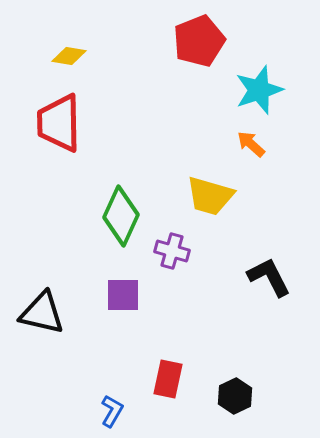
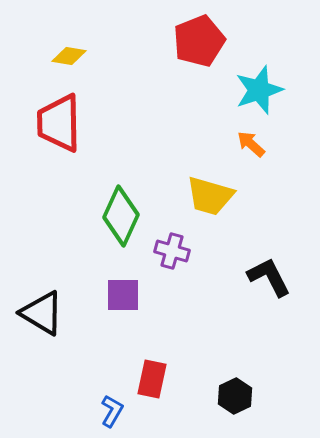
black triangle: rotated 18 degrees clockwise
red rectangle: moved 16 px left
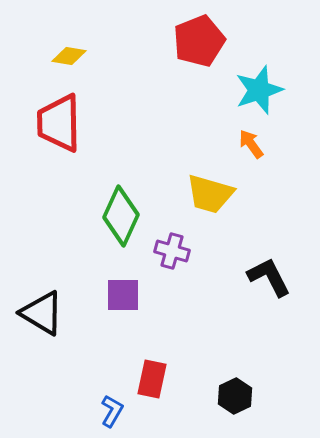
orange arrow: rotated 12 degrees clockwise
yellow trapezoid: moved 2 px up
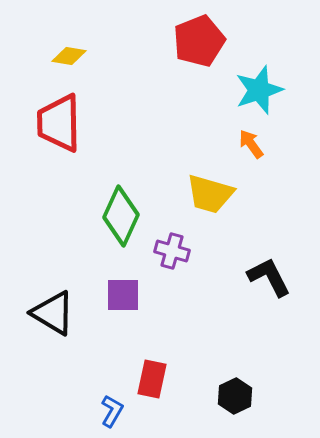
black triangle: moved 11 px right
